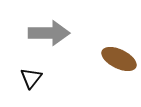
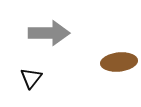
brown ellipse: moved 3 px down; rotated 32 degrees counterclockwise
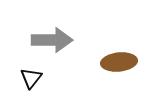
gray arrow: moved 3 px right, 7 px down
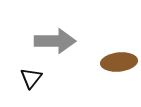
gray arrow: moved 3 px right, 1 px down
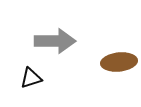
black triangle: rotated 35 degrees clockwise
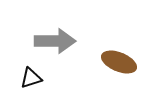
brown ellipse: rotated 28 degrees clockwise
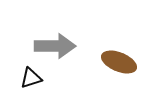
gray arrow: moved 5 px down
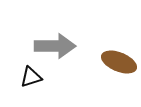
black triangle: moved 1 px up
